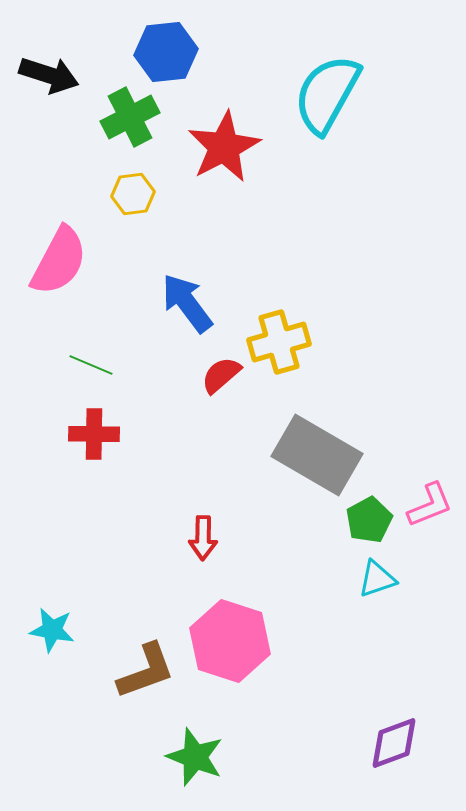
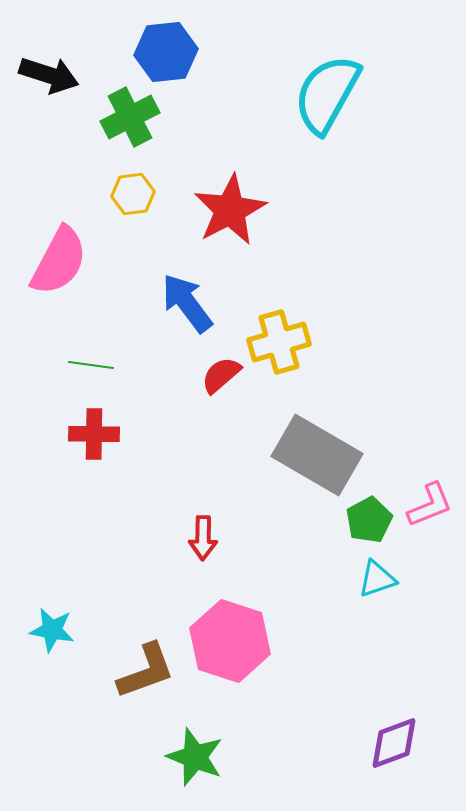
red star: moved 6 px right, 63 px down
green line: rotated 15 degrees counterclockwise
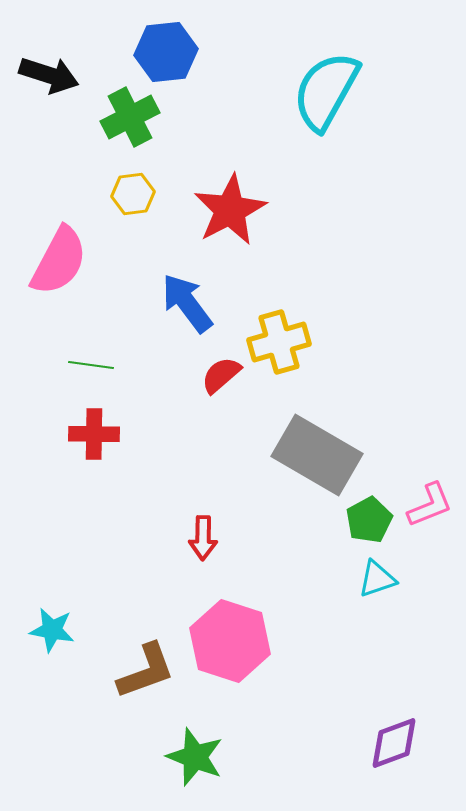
cyan semicircle: moved 1 px left, 3 px up
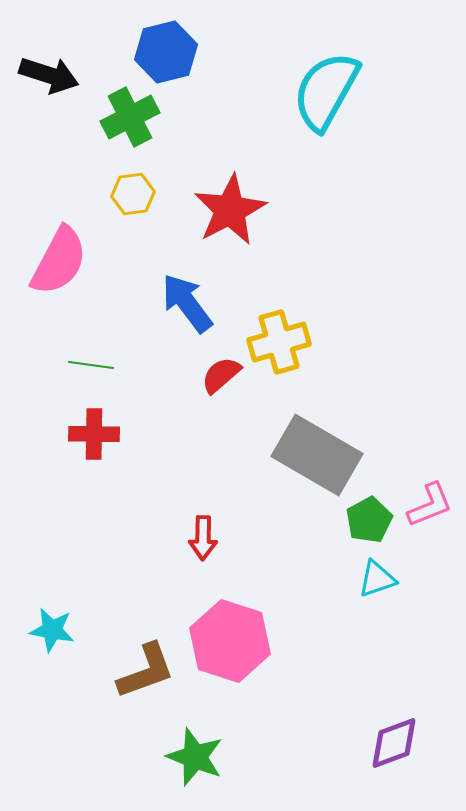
blue hexagon: rotated 8 degrees counterclockwise
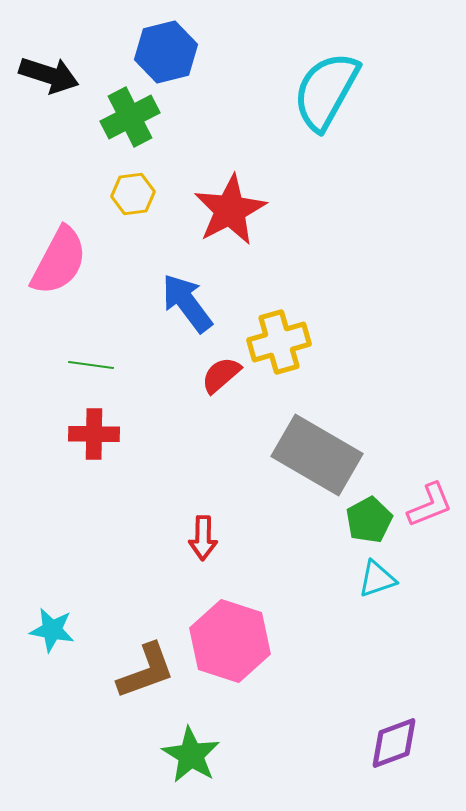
green star: moved 4 px left, 2 px up; rotated 10 degrees clockwise
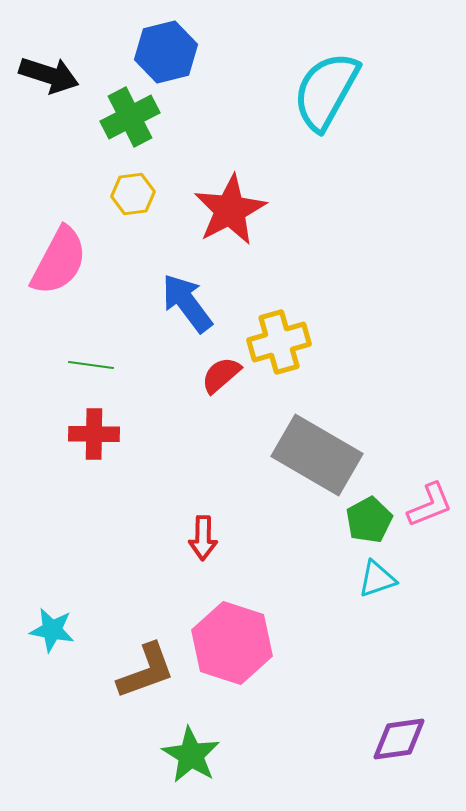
pink hexagon: moved 2 px right, 2 px down
purple diamond: moved 5 px right, 4 px up; rotated 12 degrees clockwise
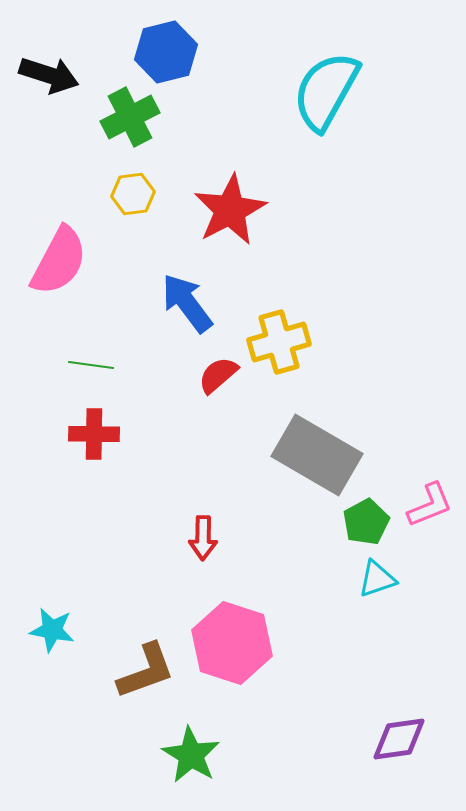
red semicircle: moved 3 px left
green pentagon: moved 3 px left, 2 px down
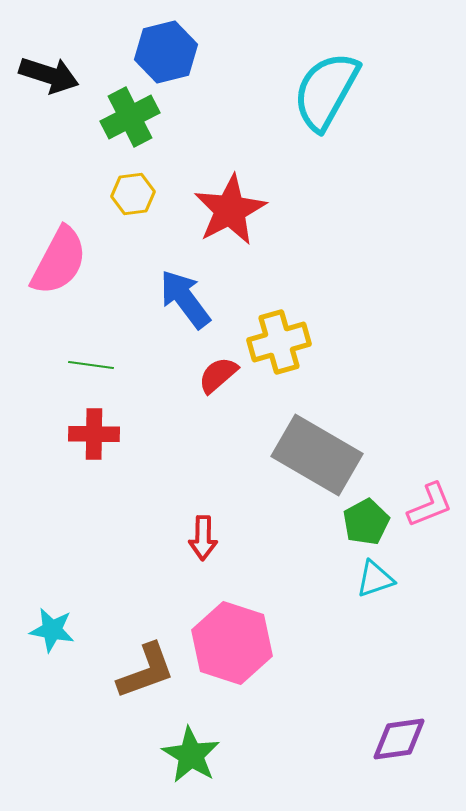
blue arrow: moved 2 px left, 4 px up
cyan triangle: moved 2 px left
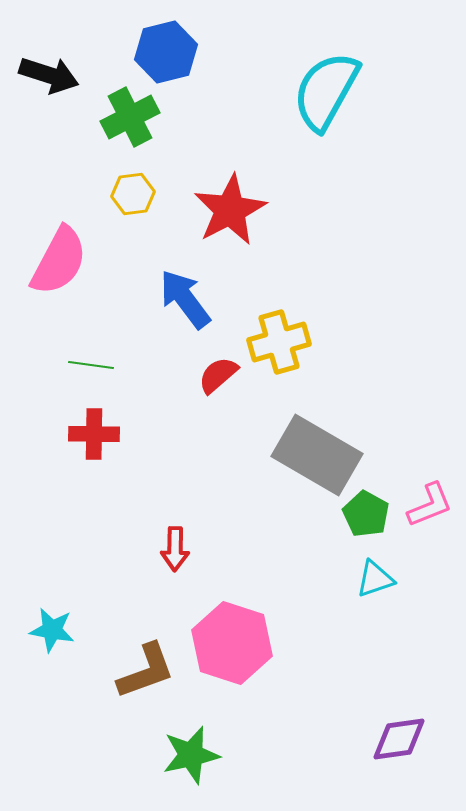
green pentagon: moved 8 px up; rotated 15 degrees counterclockwise
red arrow: moved 28 px left, 11 px down
green star: rotated 28 degrees clockwise
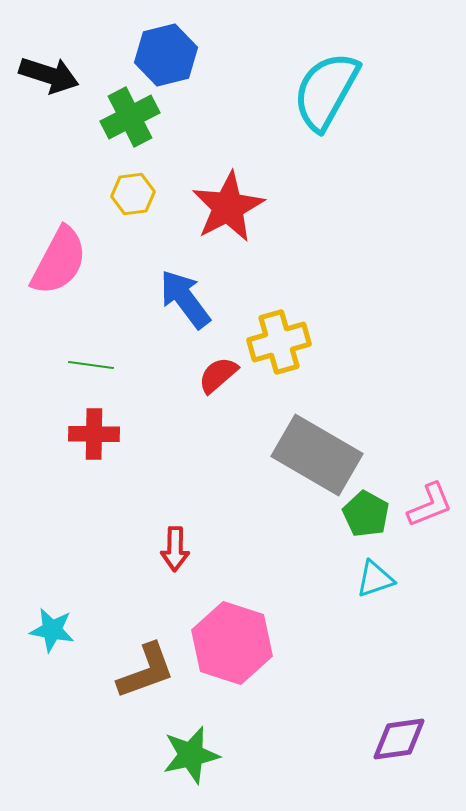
blue hexagon: moved 3 px down
red star: moved 2 px left, 3 px up
